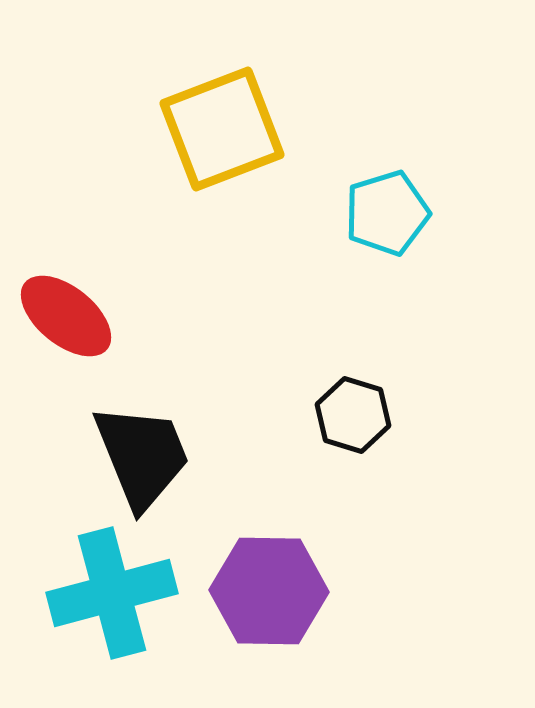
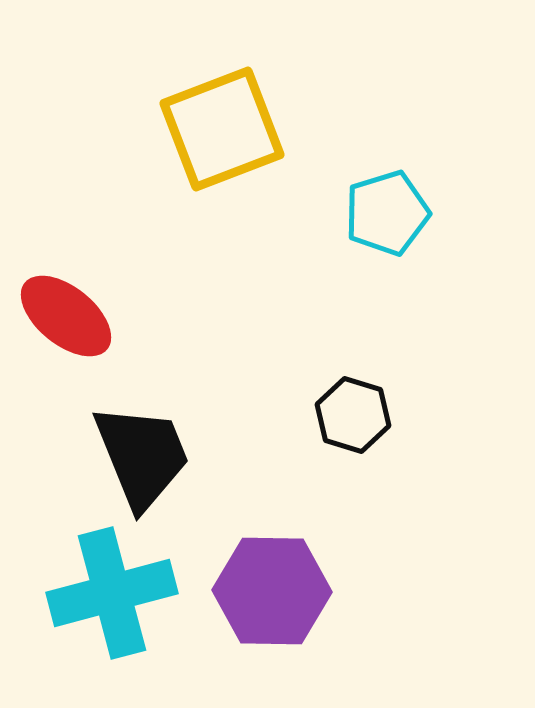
purple hexagon: moved 3 px right
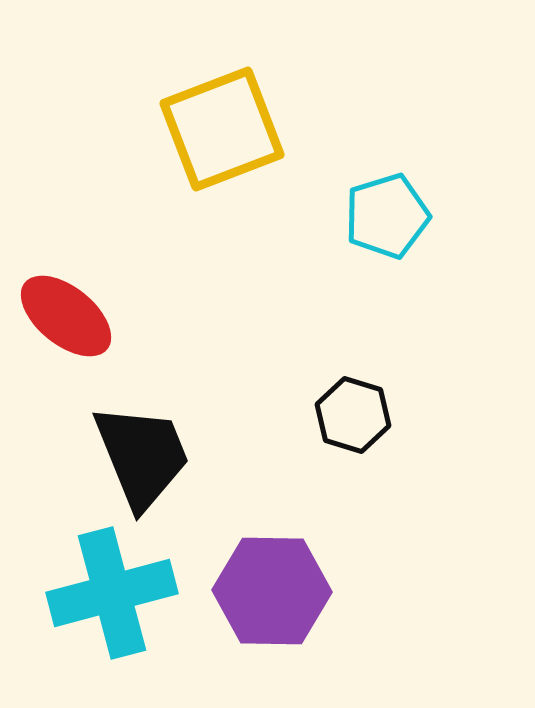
cyan pentagon: moved 3 px down
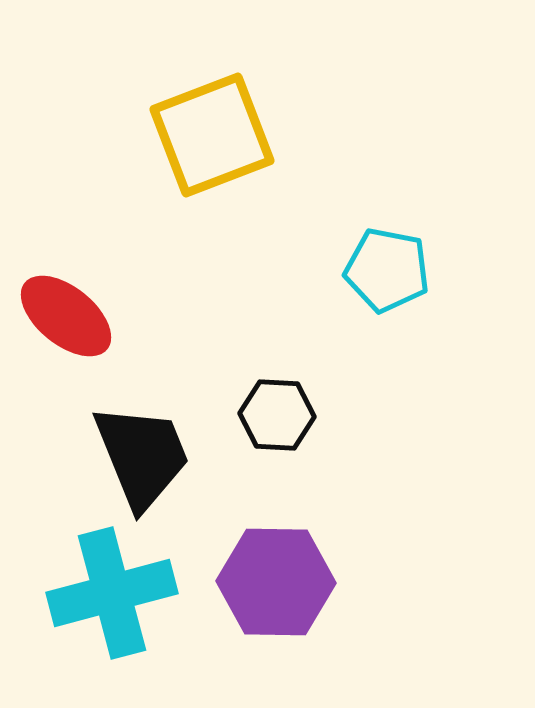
yellow square: moved 10 px left, 6 px down
cyan pentagon: moved 54 px down; rotated 28 degrees clockwise
black hexagon: moved 76 px left; rotated 14 degrees counterclockwise
purple hexagon: moved 4 px right, 9 px up
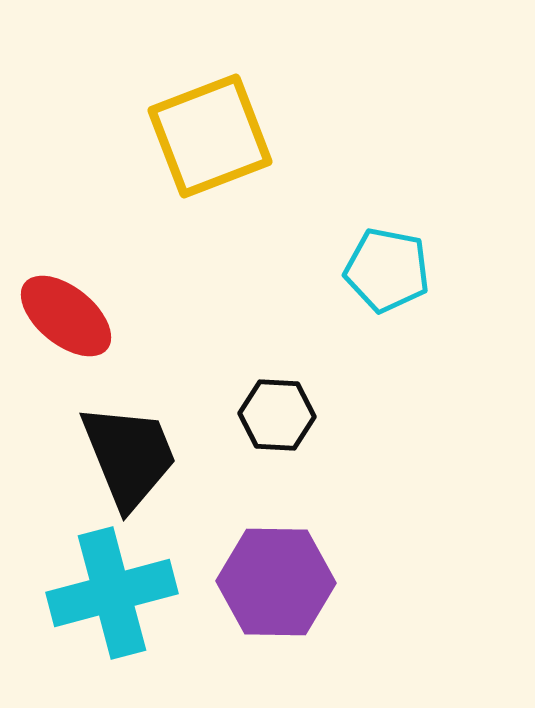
yellow square: moved 2 px left, 1 px down
black trapezoid: moved 13 px left
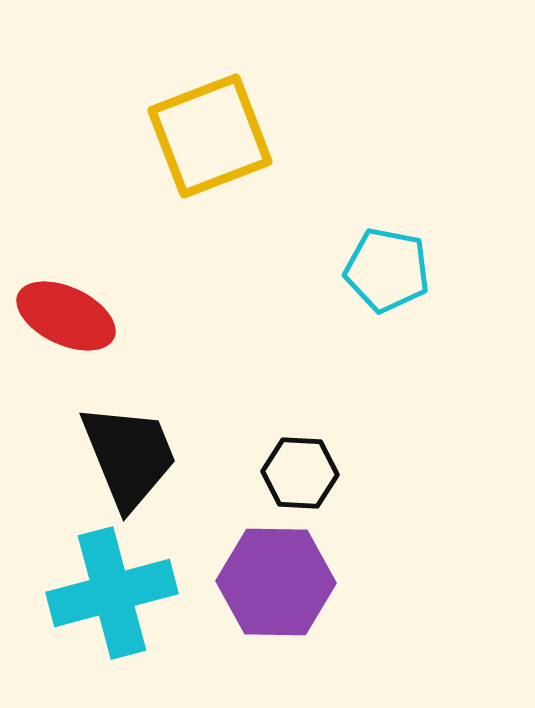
red ellipse: rotated 14 degrees counterclockwise
black hexagon: moved 23 px right, 58 px down
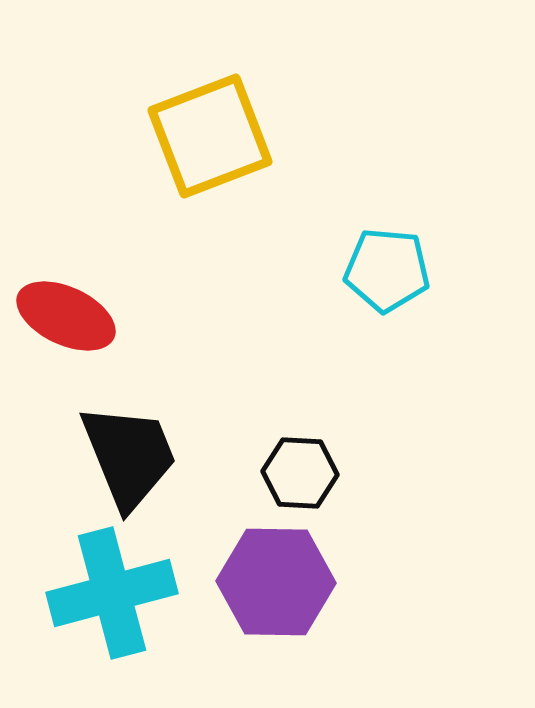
cyan pentagon: rotated 6 degrees counterclockwise
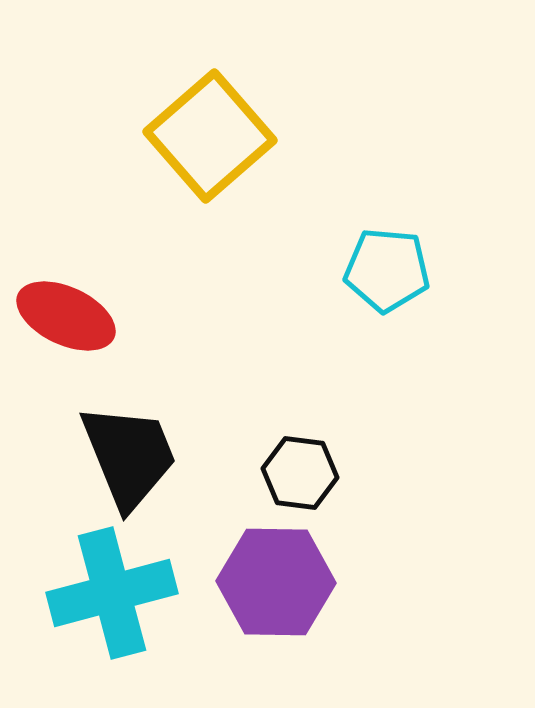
yellow square: rotated 20 degrees counterclockwise
black hexagon: rotated 4 degrees clockwise
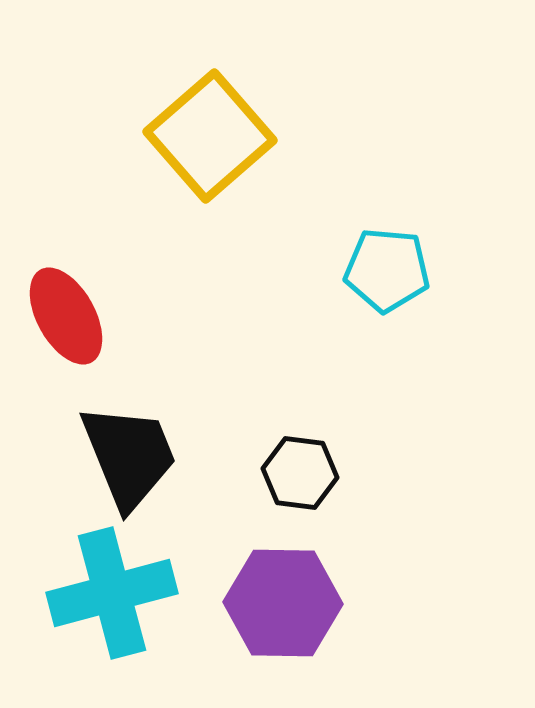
red ellipse: rotated 36 degrees clockwise
purple hexagon: moved 7 px right, 21 px down
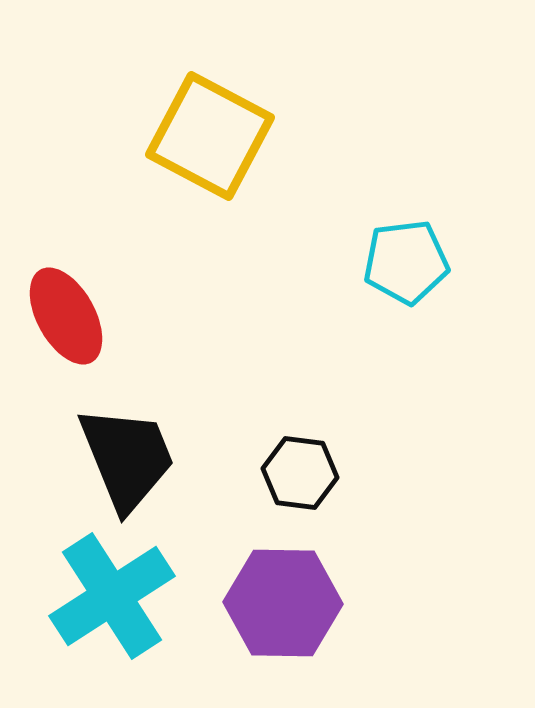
yellow square: rotated 21 degrees counterclockwise
cyan pentagon: moved 19 px right, 8 px up; rotated 12 degrees counterclockwise
black trapezoid: moved 2 px left, 2 px down
cyan cross: moved 3 px down; rotated 18 degrees counterclockwise
